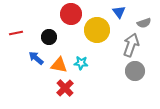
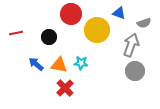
blue triangle: moved 1 px down; rotated 32 degrees counterclockwise
blue arrow: moved 6 px down
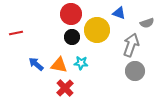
gray semicircle: moved 3 px right
black circle: moved 23 px right
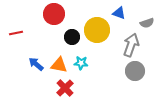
red circle: moved 17 px left
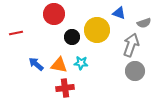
gray semicircle: moved 3 px left
red cross: rotated 36 degrees clockwise
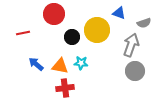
red line: moved 7 px right
orange triangle: moved 1 px right, 1 px down
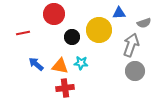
blue triangle: rotated 24 degrees counterclockwise
yellow circle: moved 2 px right
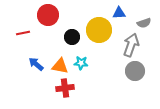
red circle: moved 6 px left, 1 px down
